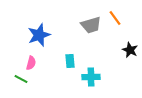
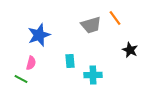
cyan cross: moved 2 px right, 2 px up
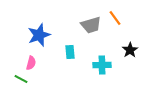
black star: rotated 14 degrees clockwise
cyan rectangle: moved 9 px up
cyan cross: moved 9 px right, 10 px up
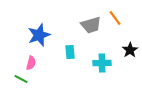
cyan cross: moved 2 px up
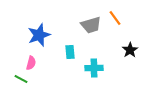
cyan cross: moved 8 px left, 5 px down
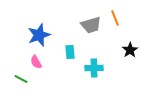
orange line: rotated 14 degrees clockwise
pink semicircle: moved 5 px right, 1 px up; rotated 136 degrees clockwise
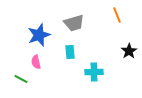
orange line: moved 2 px right, 3 px up
gray trapezoid: moved 17 px left, 2 px up
black star: moved 1 px left, 1 px down
pink semicircle: rotated 16 degrees clockwise
cyan cross: moved 4 px down
